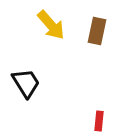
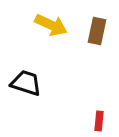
yellow arrow: rotated 24 degrees counterclockwise
black trapezoid: rotated 40 degrees counterclockwise
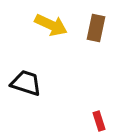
brown rectangle: moved 1 px left, 3 px up
red rectangle: rotated 24 degrees counterclockwise
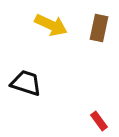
brown rectangle: moved 3 px right
red rectangle: rotated 18 degrees counterclockwise
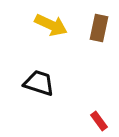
black trapezoid: moved 13 px right
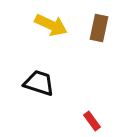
red rectangle: moved 7 px left
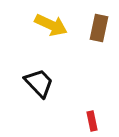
black trapezoid: rotated 28 degrees clockwise
red rectangle: rotated 24 degrees clockwise
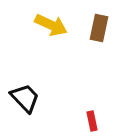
black trapezoid: moved 14 px left, 15 px down
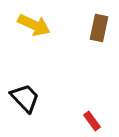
yellow arrow: moved 17 px left
red rectangle: rotated 24 degrees counterclockwise
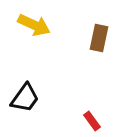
brown rectangle: moved 10 px down
black trapezoid: rotated 80 degrees clockwise
